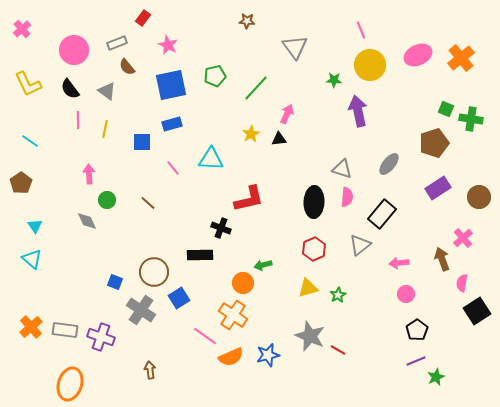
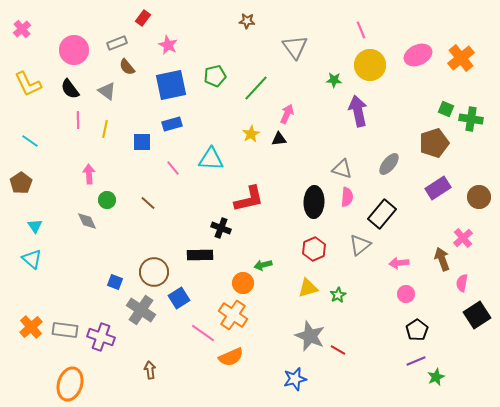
black square at (477, 311): moved 4 px down
pink line at (205, 336): moved 2 px left, 3 px up
blue star at (268, 355): moved 27 px right, 24 px down
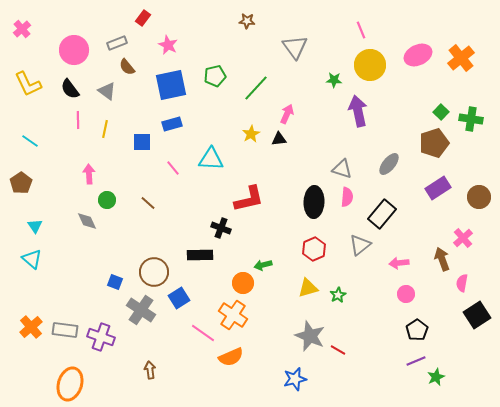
green square at (446, 109): moved 5 px left, 3 px down; rotated 21 degrees clockwise
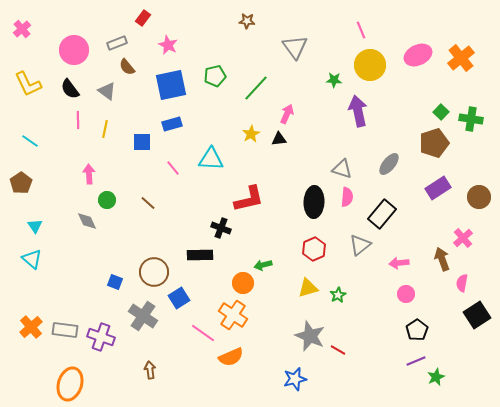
gray cross at (141, 310): moved 2 px right, 6 px down
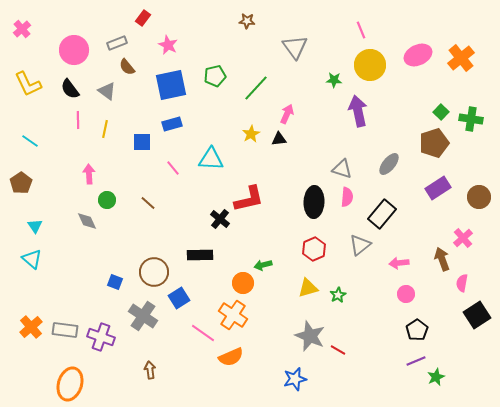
black cross at (221, 228): moved 1 px left, 9 px up; rotated 18 degrees clockwise
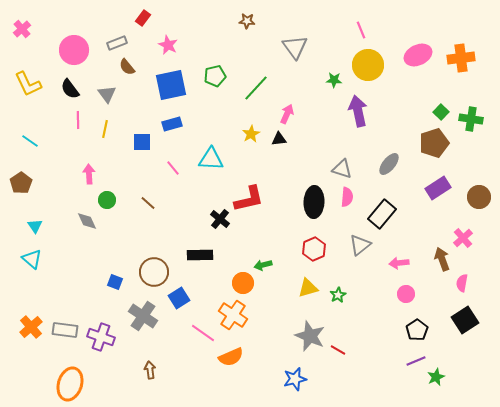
orange cross at (461, 58): rotated 32 degrees clockwise
yellow circle at (370, 65): moved 2 px left
gray triangle at (107, 91): moved 3 px down; rotated 18 degrees clockwise
black square at (477, 315): moved 12 px left, 5 px down
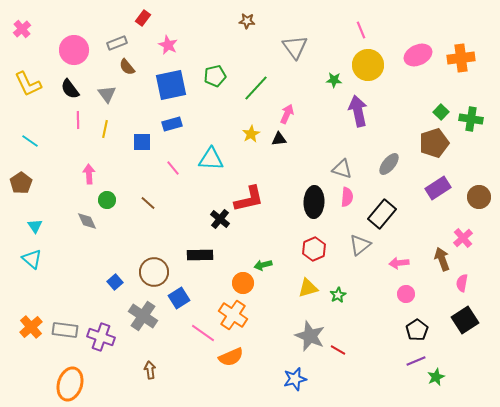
blue square at (115, 282): rotated 28 degrees clockwise
